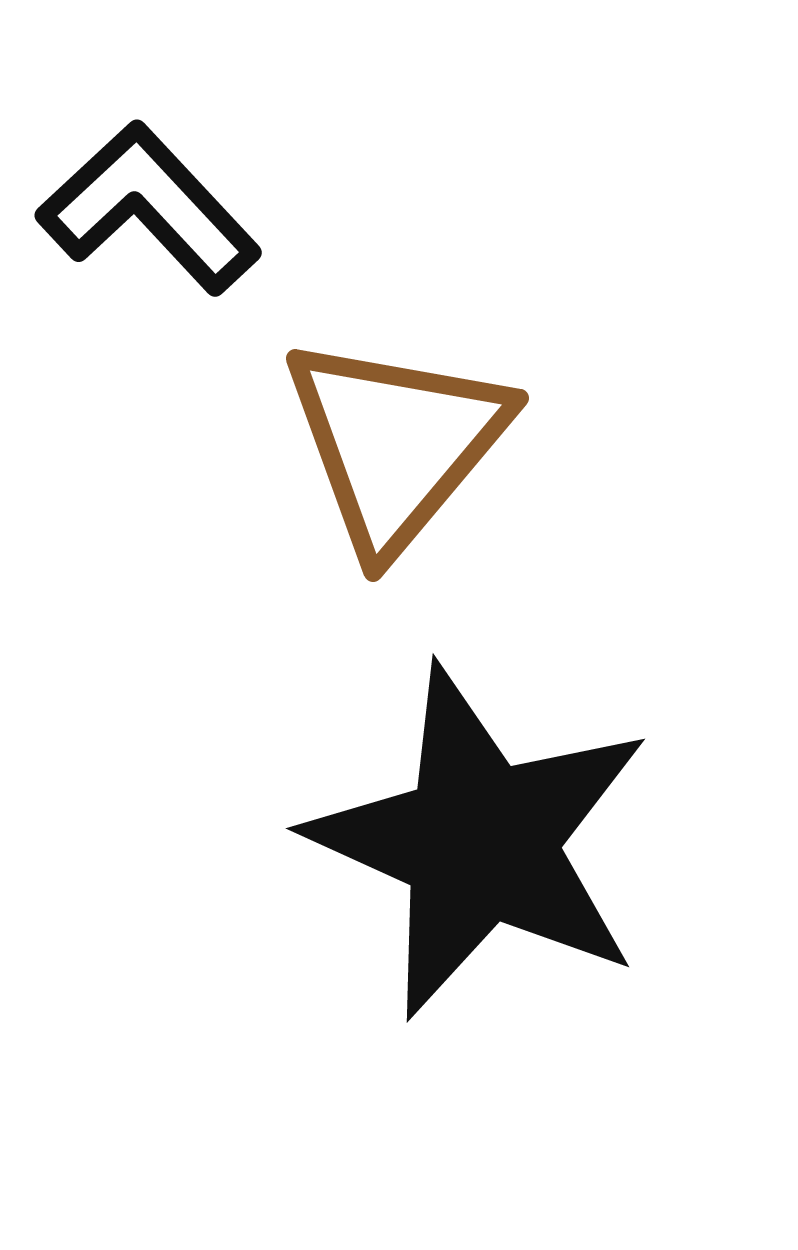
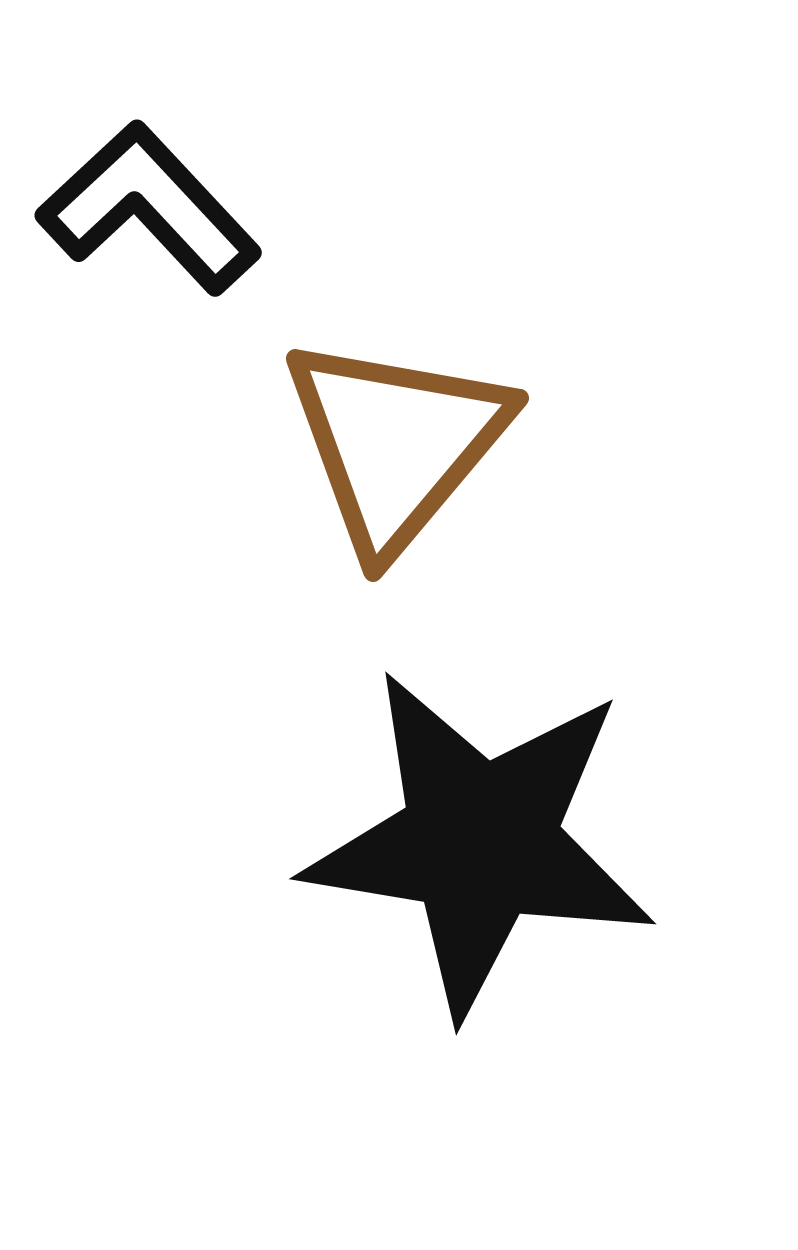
black star: rotated 15 degrees counterclockwise
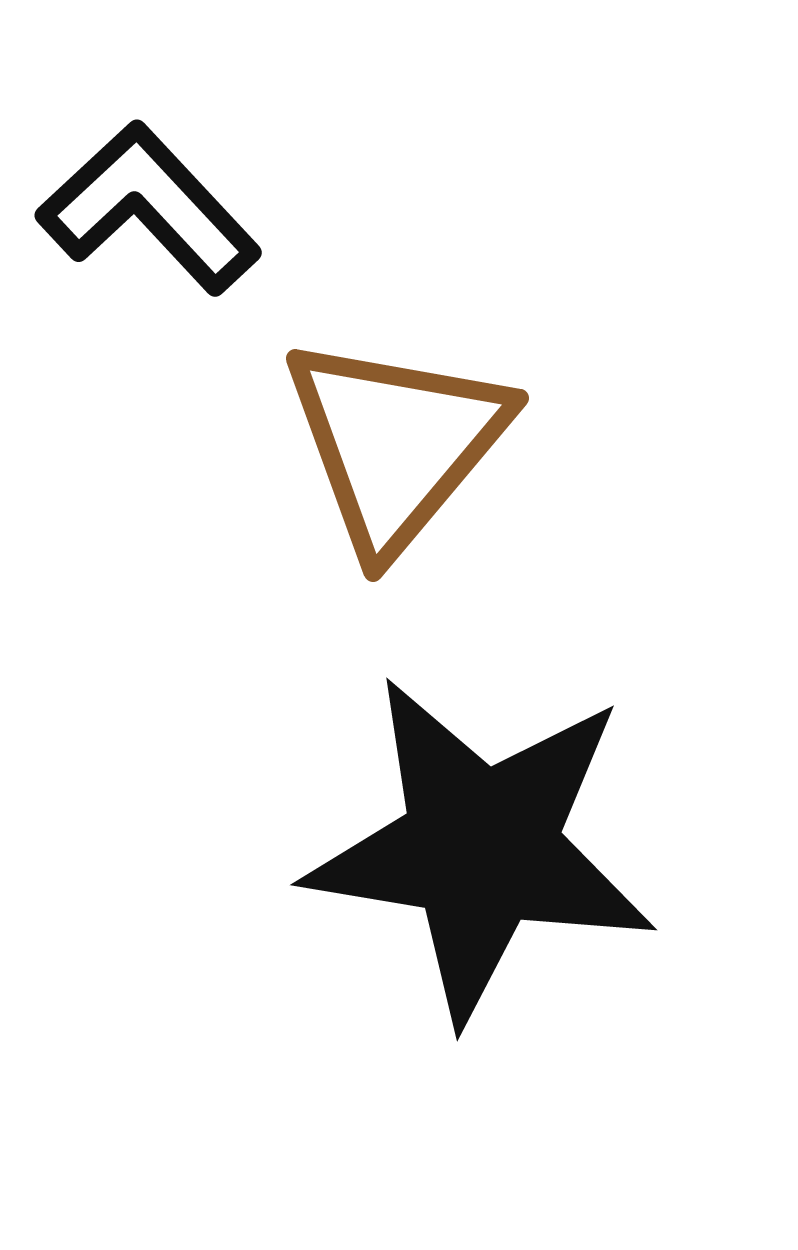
black star: moved 1 px right, 6 px down
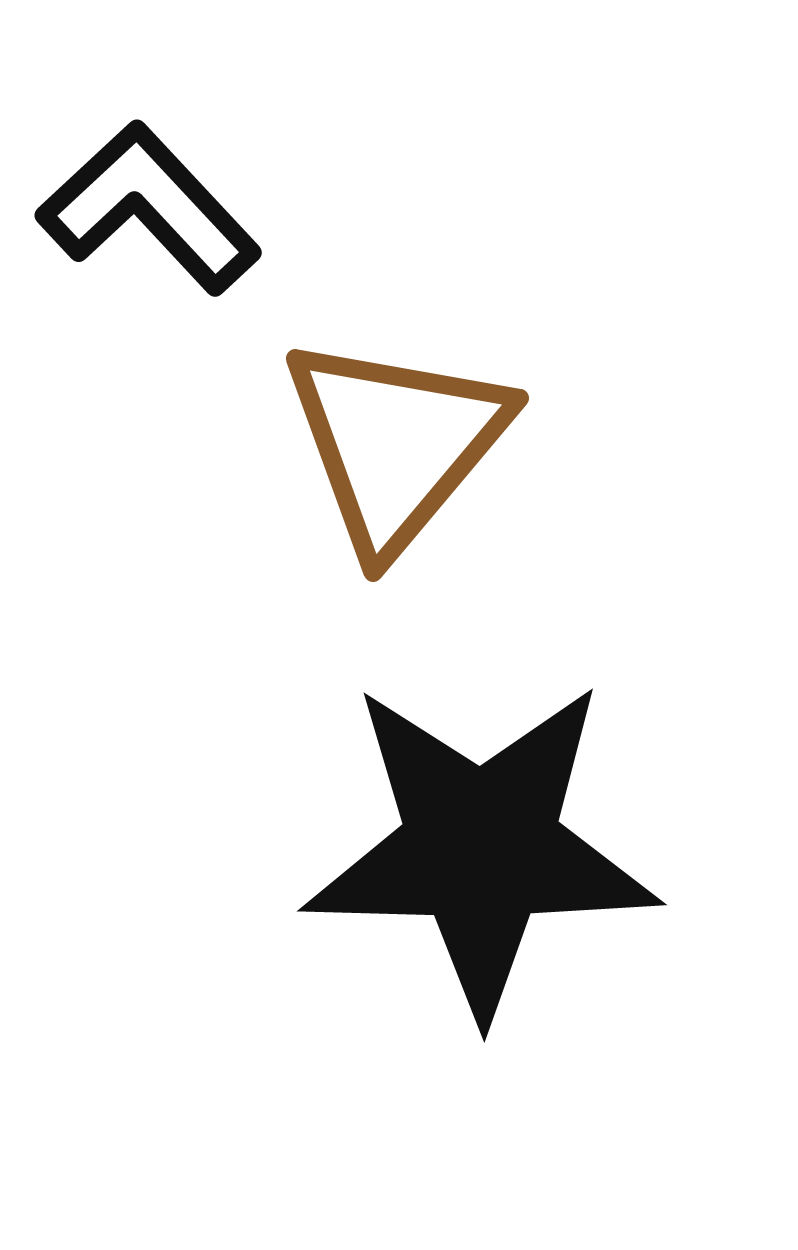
black star: rotated 8 degrees counterclockwise
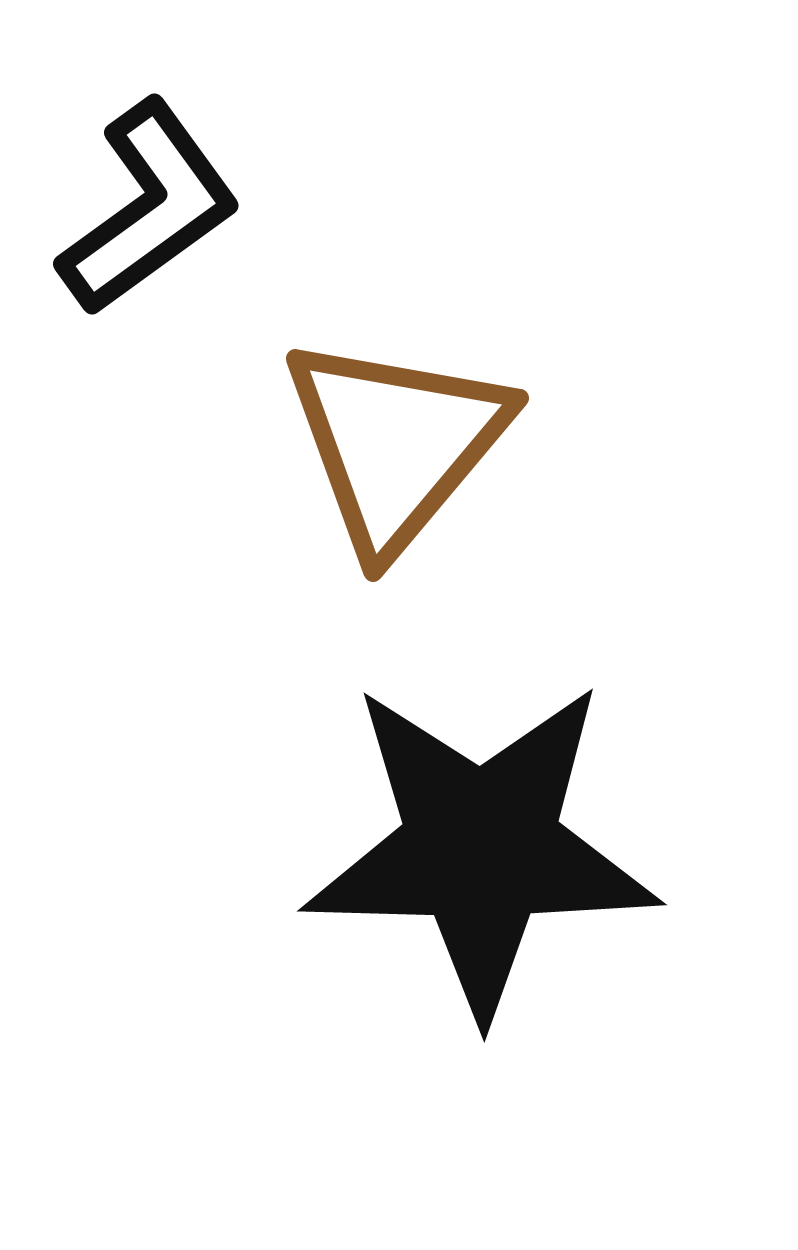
black L-shape: rotated 97 degrees clockwise
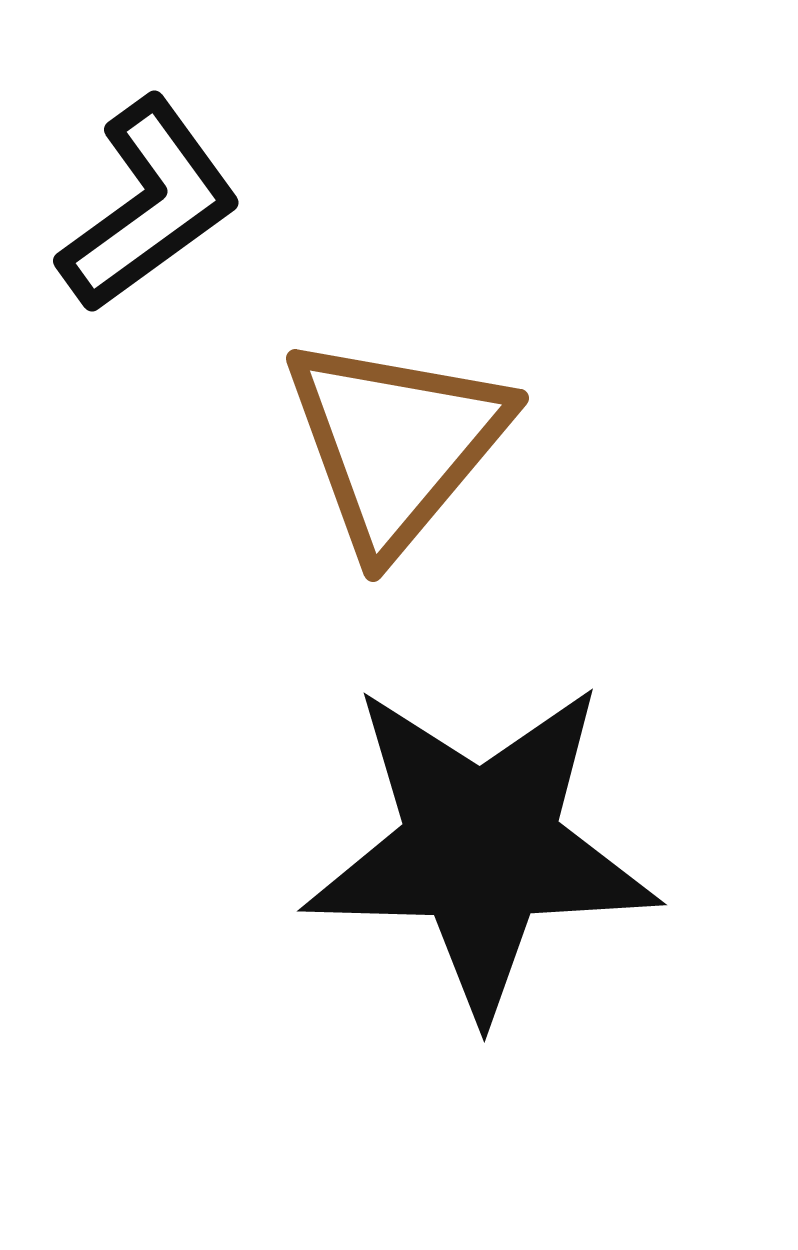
black L-shape: moved 3 px up
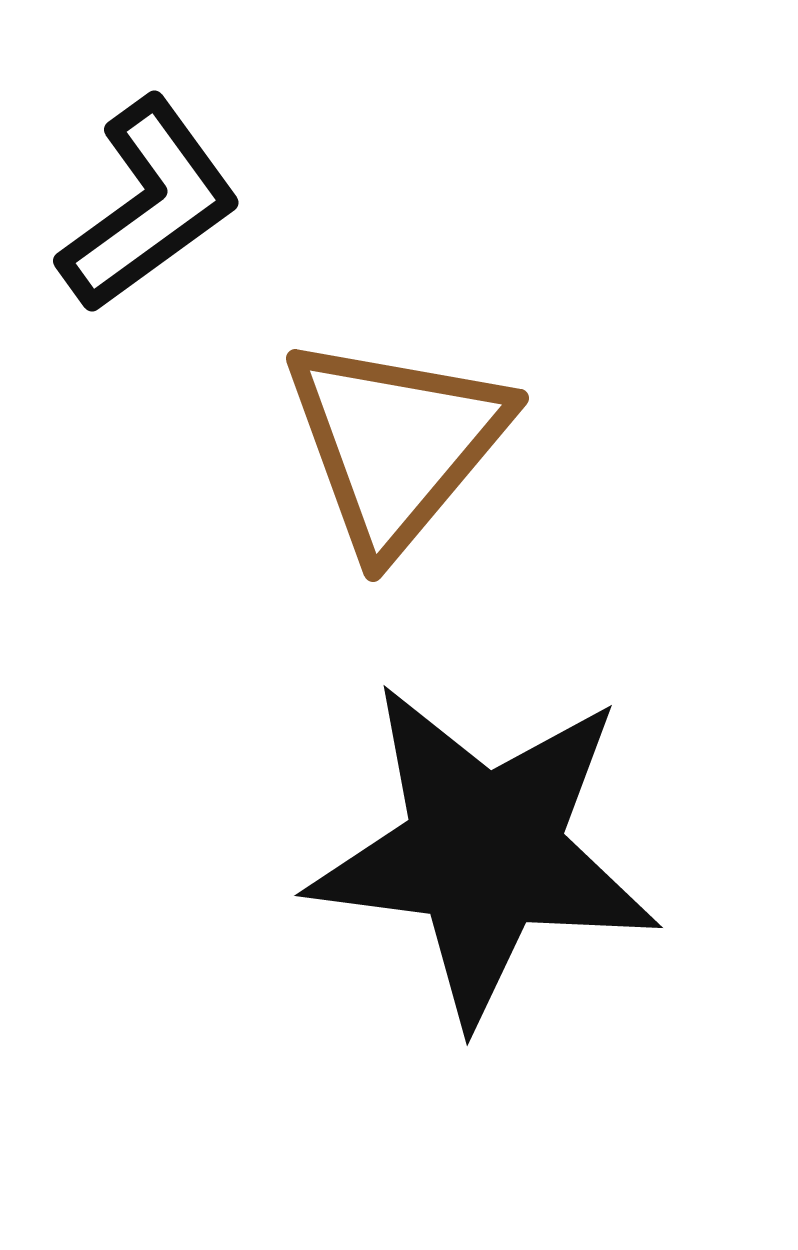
black star: moved 3 px right, 4 px down; rotated 6 degrees clockwise
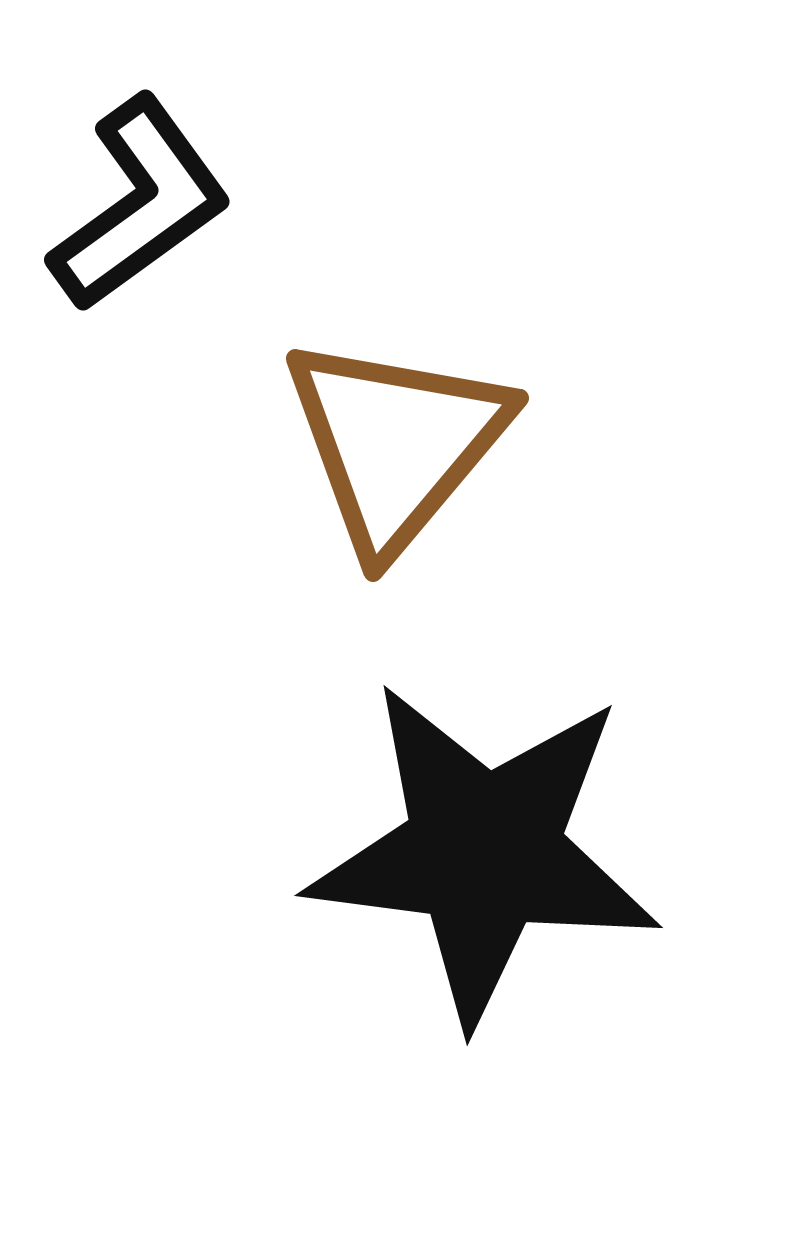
black L-shape: moved 9 px left, 1 px up
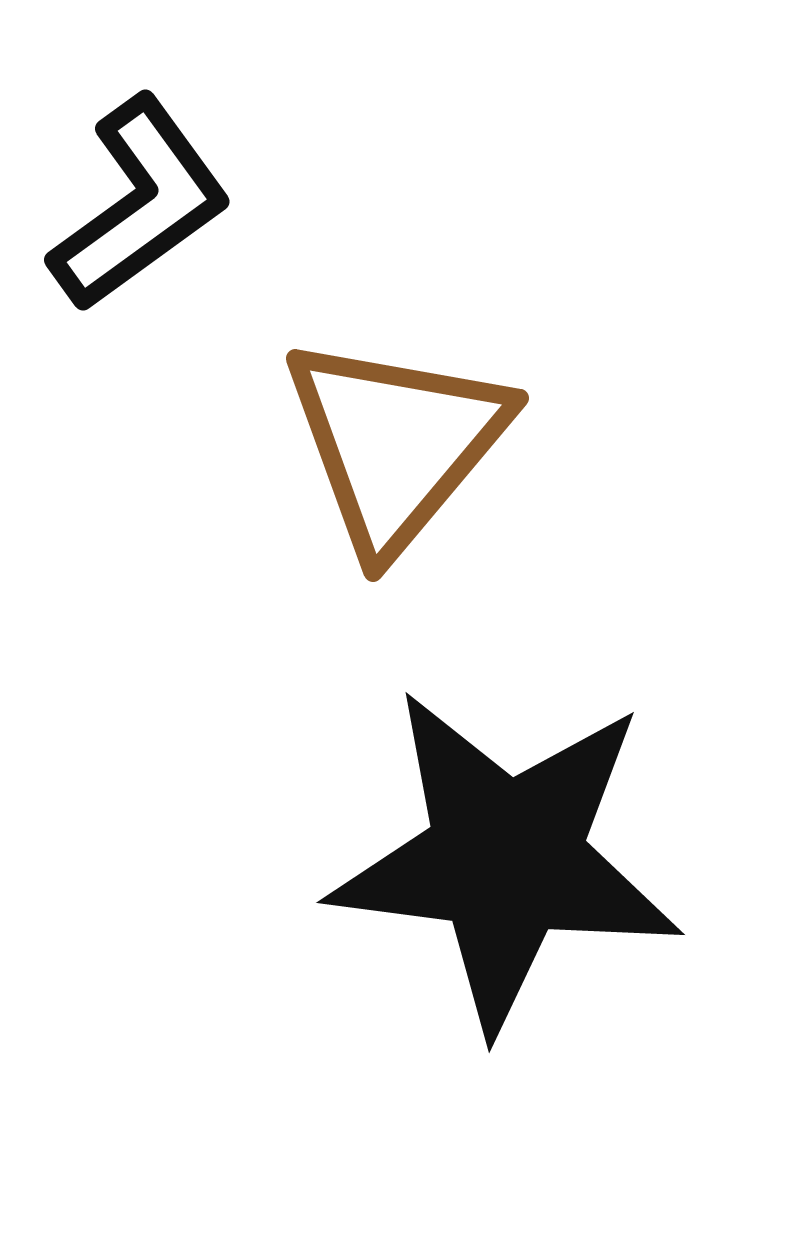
black star: moved 22 px right, 7 px down
